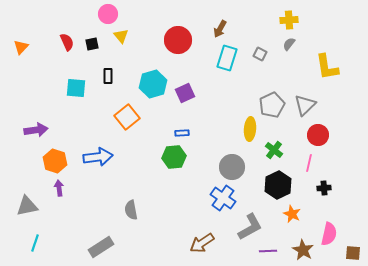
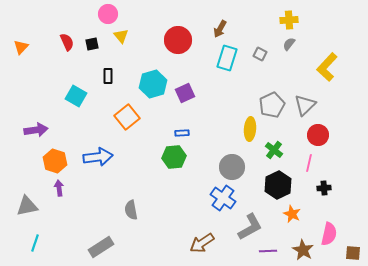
yellow L-shape at (327, 67): rotated 52 degrees clockwise
cyan square at (76, 88): moved 8 px down; rotated 25 degrees clockwise
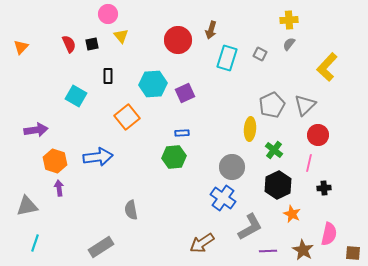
brown arrow at (220, 29): moved 9 px left, 1 px down; rotated 12 degrees counterclockwise
red semicircle at (67, 42): moved 2 px right, 2 px down
cyan hexagon at (153, 84): rotated 12 degrees clockwise
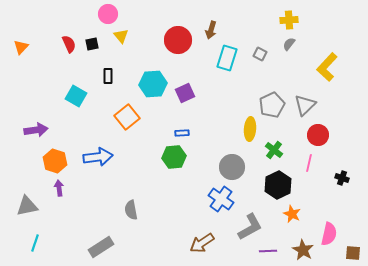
black cross at (324, 188): moved 18 px right, 10 px up; rotated 24 degrees clockwise
blue cross at (223, 198): moved 2 px left, 1 px down
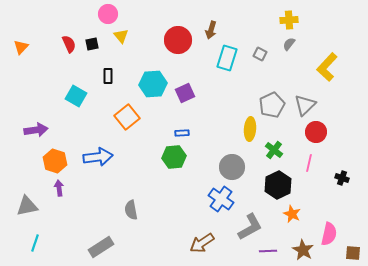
red circle at (318, 135): moved 2 px left, 3 px up
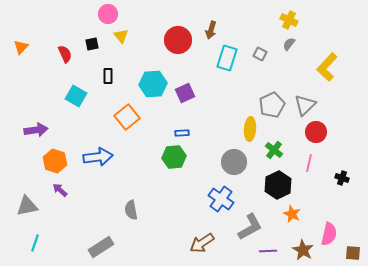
yellow cross at (289, 20): rotated 30 degrees clockwise
red semicircle at (69, 44): moved 4 px left, 10 px down
gray circle at (232, 167): moved 2 px right, 5 px up
purple arrow at (59, 188): moved 1 px right, 2 px down; rotated 42 degrees counterclockwise
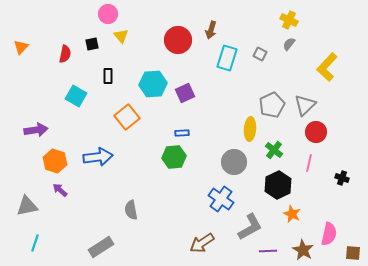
red semicircle at (65, 54): rotated 36 degrees clockwise
